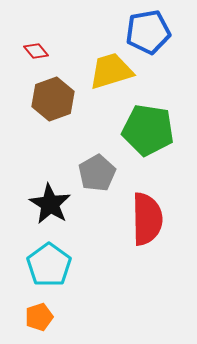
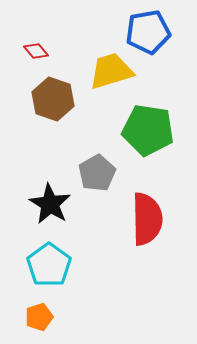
brown hexagon: rotated 21 degrees counterclockwise
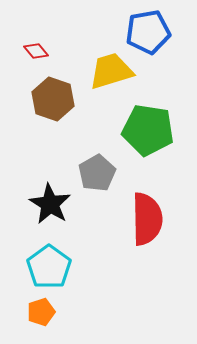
cyan pentagon: moved 2 px down
orange pentagon: moved 2 px right, 5 px up
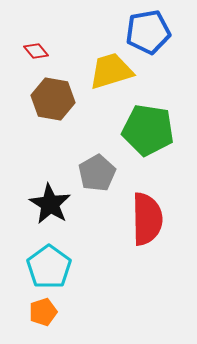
brown hexagon: rotated 9 degrees counterclockwise
orange pentagon: moved 2 px right
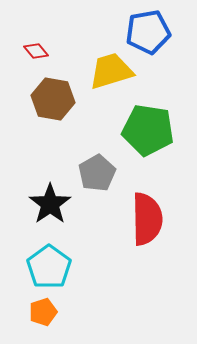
black star: rotated 6 degrees clockwise
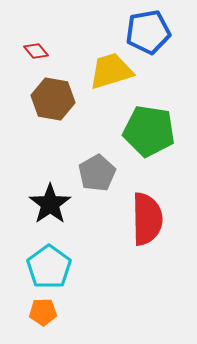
green pentagon: moved 1 px right, 1 px down
orange pentagon: rotated 16 degrees clockwise
